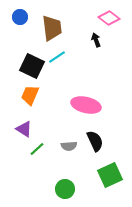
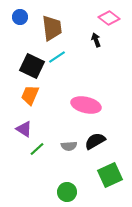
black semicircle: rotated 95 degrees counterclockwise
green circle: moved 2 px right, 3 px down
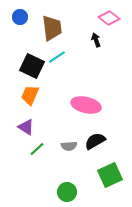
purple triangle: moved 2 px right, 2 px up
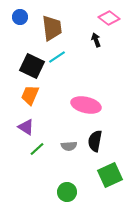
black semicircle: rotated 50 degrees counterclockwise
